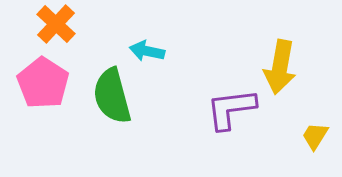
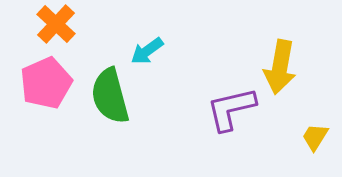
cyan arrow: rotated 48 degrees counterclockwise
pink pentagon: moved 3 px right; rotated 15 degrees clockwise
green semicircle: moved 2 px left
purple L-shape: rotated 6 degrees counterclockwise
yellow trapezoid: moved 1 px down
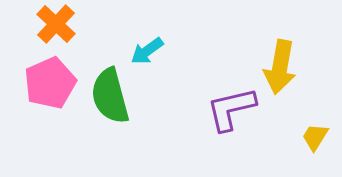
pink pentagon: moved 4 px right
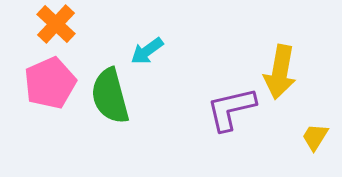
yellow arrow: moved 5 px down
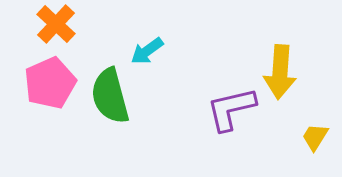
yellow arrow: rotated 6 degrees counterclockwise
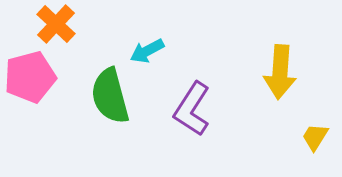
cyan arrow: rotated 8 degrees clockwise
pink pentagon: moved 20 px left, 6 px up; rotated 9 degrees clockwise
purple L-shape: moved 39 px left; rotated 44 degrees counterclockwise
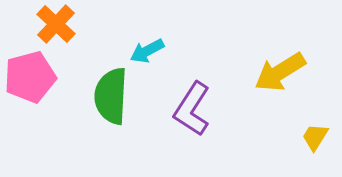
yellow arrow: rotated 54 degrees clockwise
green semicircle: moved 1 px right; rotated 18 degrees clockwise
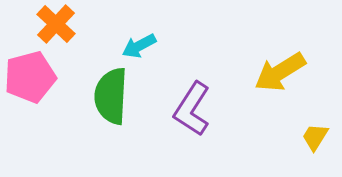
cyan arrow: moved 8 px left, 5 px up
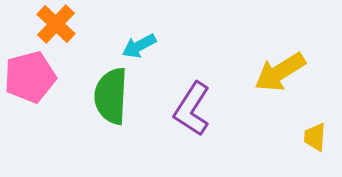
yellow trapezoid: rotated 28 degrees counterclockwise
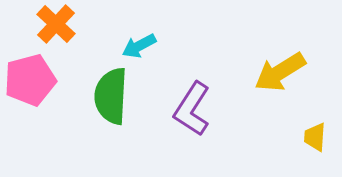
pink pentagon: moved 3 px down
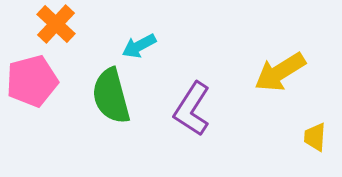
pink pentagon: moved 2 px right, 1 px down
green semicircle: rotated 18 degrees counterclockwise
